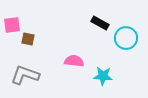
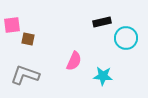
black rectangle: moved 2 px right, 1 px up; rotated 42 degrees counterclockwise
pink semicircle: rotated 108 degrees clockwise
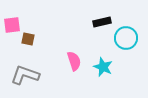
pink semicircle: rotated 42 degrees counterclockwise
cyan star: moved 9 px up; rotated 18 degrees clockwise
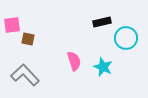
gray L-shape: rotated 28 degrees clockwise
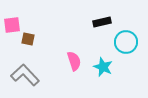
cyan circle: moved 4 px down
